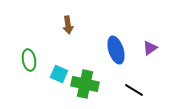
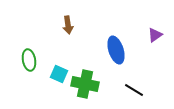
purple triangle: moved 5 px right, 13 px up
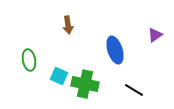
blue ellipse: moved 1 px left
cyan square: moved 2 px down
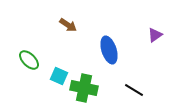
brown arrow: rotated 48 degrees counterclockwise
blue ellipse: moved 6 px left
green ellipse: rotated 35 degrees counterclockwise
green cross: moved 1 px left, 4 px down
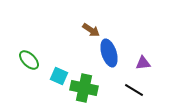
brown arrow: moved 23 px right, 5 px down
purple triangle: moved 12 px left, 28 px down; rotated 28 degrees clockwise
blue ellipse: moved 3 px down
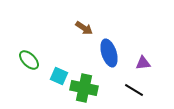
brown arrow: moved 7 px left, 2 px up
